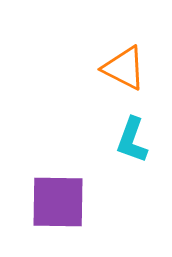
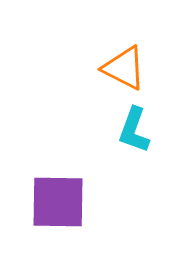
cyan L-shape: moved 2 px right, 10 px up
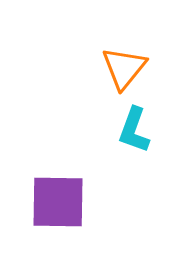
orange triangle: rotated 42 degrees clockwise
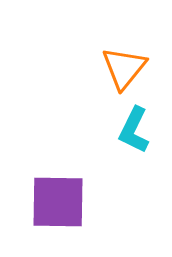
cyan L-shape: rotated 6 degrees clockwise
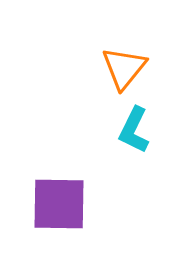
purple square: moved 1 px right, 2 px down
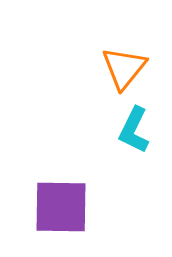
purple square: moved 2 px right, 3 px down
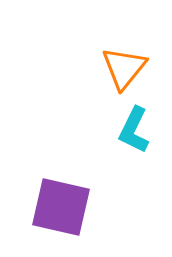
purple square: rotated 12 degrees clockwise
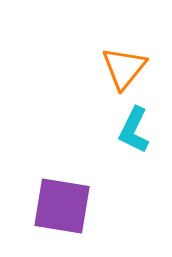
purple square: moved 1 px right, 1 px up; rotated 4 degrees counterclockwise
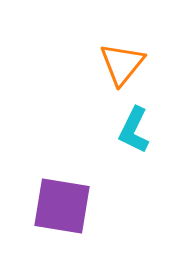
orange triangle: moved 2 px left, 4 px up
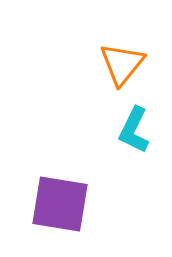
purple square: moved 2 px left, 2 px up
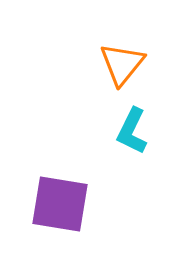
cyan L-shape: moved 2 px left, 1 px down
